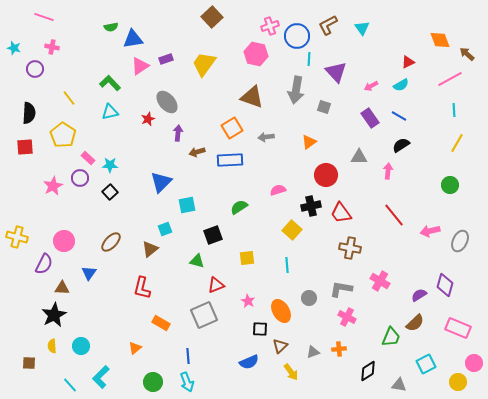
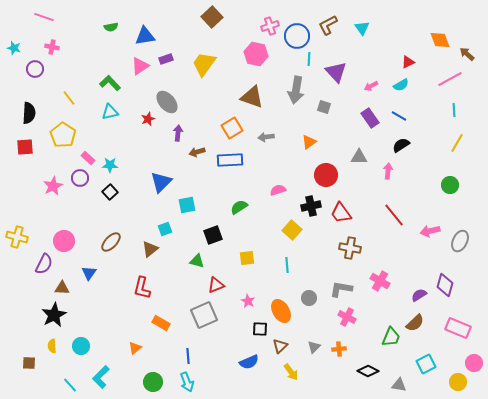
blue triangle at (133, 39): moved 12 px right, 3 px up
gray triangle at (313, 352): moved 1 px right, 5 px up; rotated 24 degrees counterclockwise
black diamond at (368, 371): rotated 60 degrees clockwise
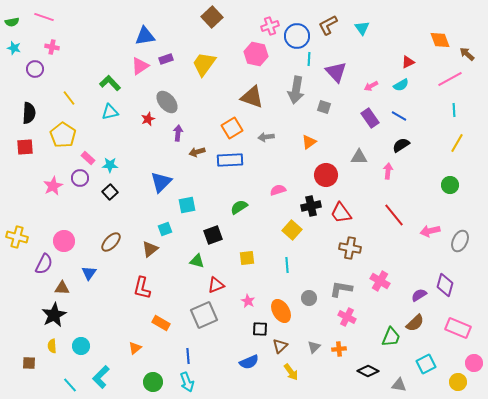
green semicircle at (111, 27): moved 99 px left, 5 px up
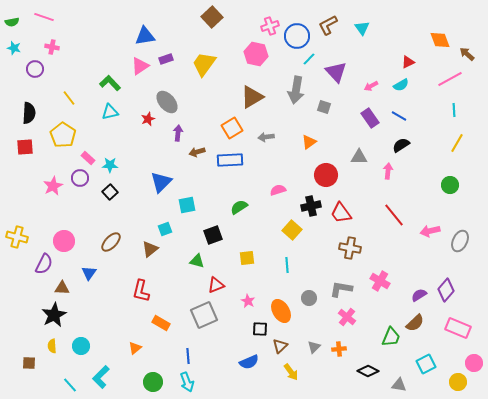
cyan line at (309, 59): rotated 40 degrees clockwise
brown triangle at (252, 97): rotated 50 degrees counterclockwise
purple diamond at (445, 285): moved 1 px right, 5 px down; rotated 25 degrees clockwise
red L-shape at (142, 288): moved 1 px left, 3 px down
pink cross at (347, 317): rotated 12 degrees clockwise
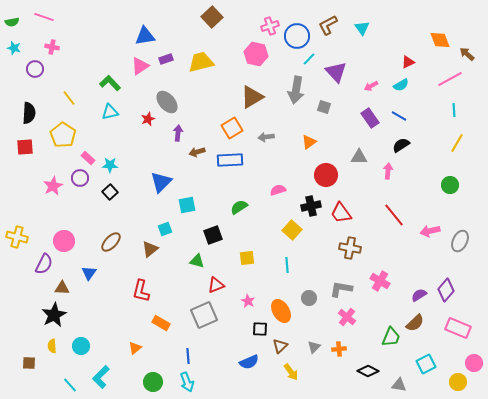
yellow trapezoid at (204, 64): moved 3 px left, 2 px up; rotated 40 degrees clockwise
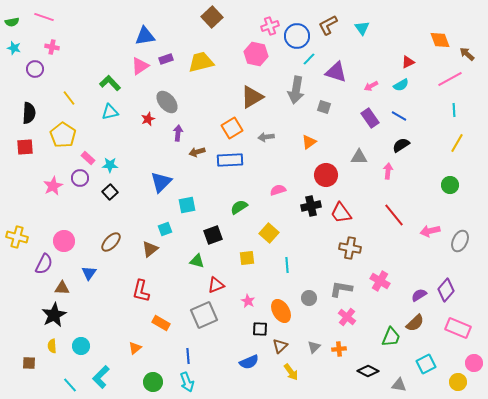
purple triangle at (336, 72): rotated 30 degrees counterclockwise
yellow square at (292, 230): moved 23 px left, 3 px down
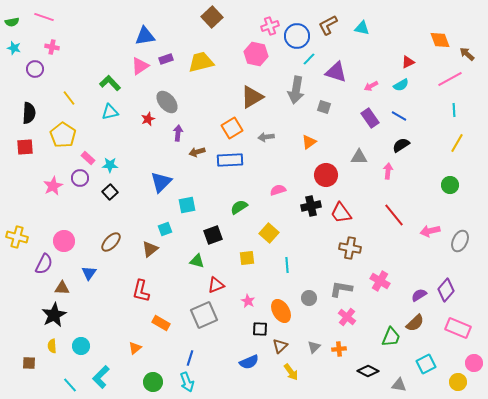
cyan triangle at (362, 28): rotated 42 degrees counterclockwise
blue line at (188, 356): moved 2 px right, 2 px down; rotated 21 degrees clockwise
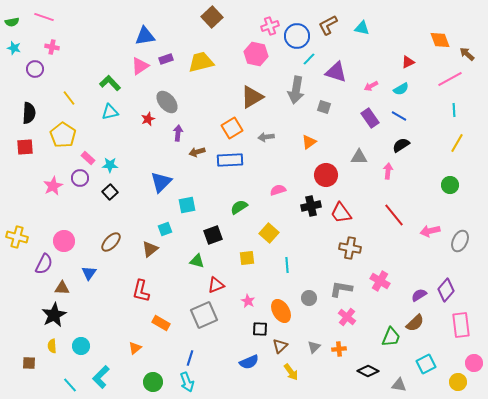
cyan semicircle at (401, 85): moved 4 px down
pink rectangle at (458, 328): moved 3 px right, 3 px up; rotated 60 degrees clockwise
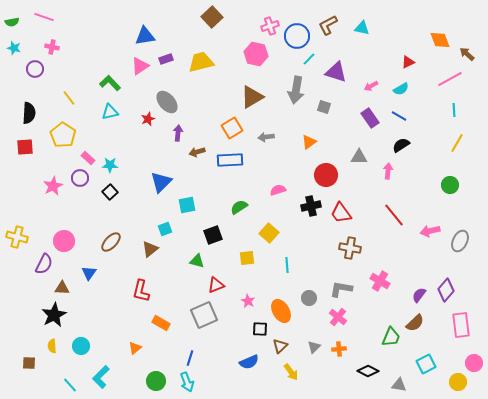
purple semicircle at (419, 295): rotated 21 degrees counterclockwise
pink cross at (347, 317): moved 9 px left
green circle at (153, 382): moved 3 px right, 1 px up
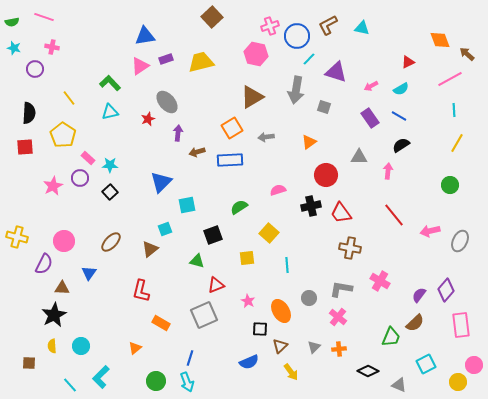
pink circle at (474, 363): moved 2 px down
gray triangle at (399, 385): rotated 14 degrees clockwise
